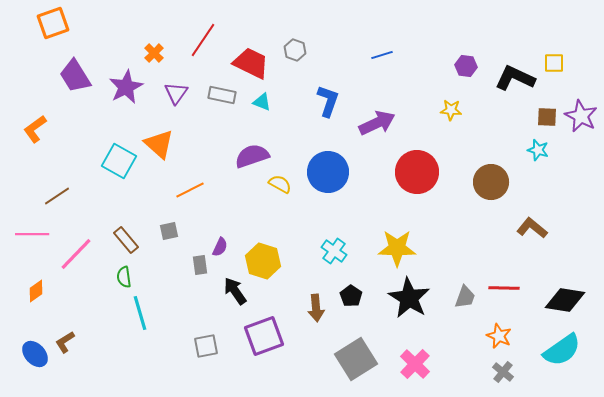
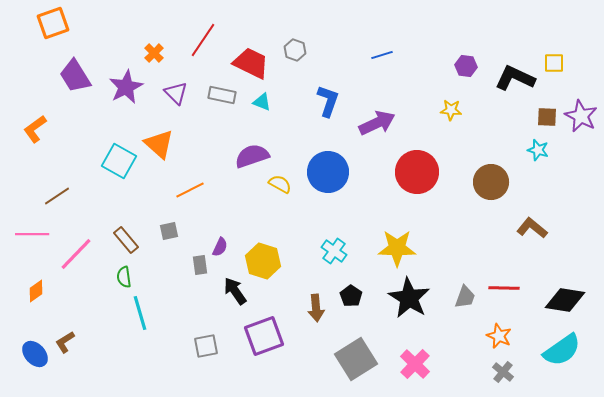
purple triangle at (176, 93): rotated 20 degrees counterclockwise
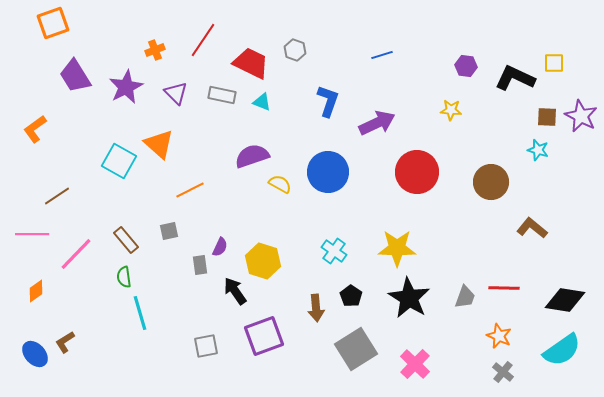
orange cross at (154, 53): moved 1 px right, 3 px up; rotated 24 degrees clockwise
gray square at (356, 359): moved 10 px up
